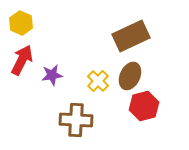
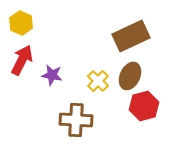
purple star: rotated 20 degrees clockwise
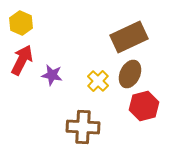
brown rectangle: moved 2 px left, 1 px down
brown ellipse: moved 2 px up
brown cross: moved 7 px right, 7 px down
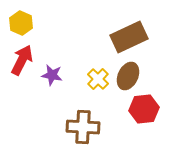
brown ellipse: moved 2 px left, 2 px down
yellow cross: moved 2 px up
red hexagon: moved 3 px down; rotated 8 degrees clockwise
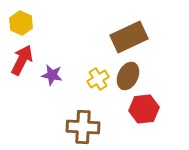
yellow cross: rotated 15 degrees clockwise
